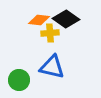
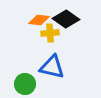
green circle: moved 6 px right, 4 px down
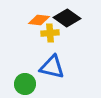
black diamond: moved 1 px right, 1 px up
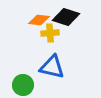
black diamond: moved 1 px left, 1 px up; rotated 16 degrees counterclockwise
green circle: moved 2 px left, 1 px down
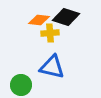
green circle: moved 2 px left
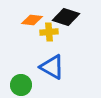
orange diamond: moved 7 px left
yellow cross: moved 1 px left, 1 px up
blue triangle: rotated 16 degrees clockwise
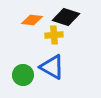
yellow cross: moved 5 px right, 3 px down
green circle: moved 2 px right, 10 px up
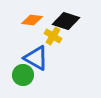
black diamond: moved 4 px down
yellow cross: moved 1 px left, 1 px down; rotated 36 degrees clockwise
blue triangle: moved 16 px left, 9 px up
